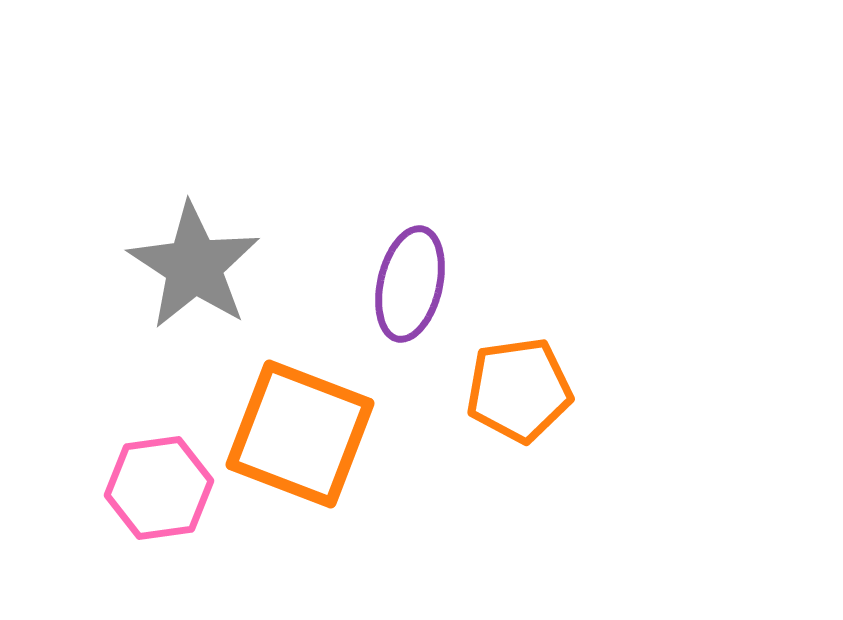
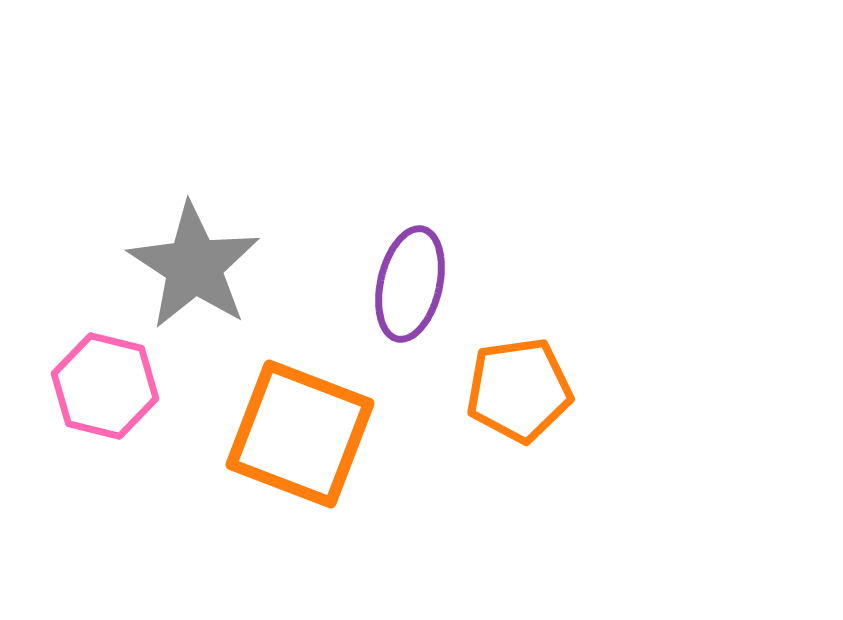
pink hexagon: moved 54 px left, 102 px up; rotated 22 degrees clockwise
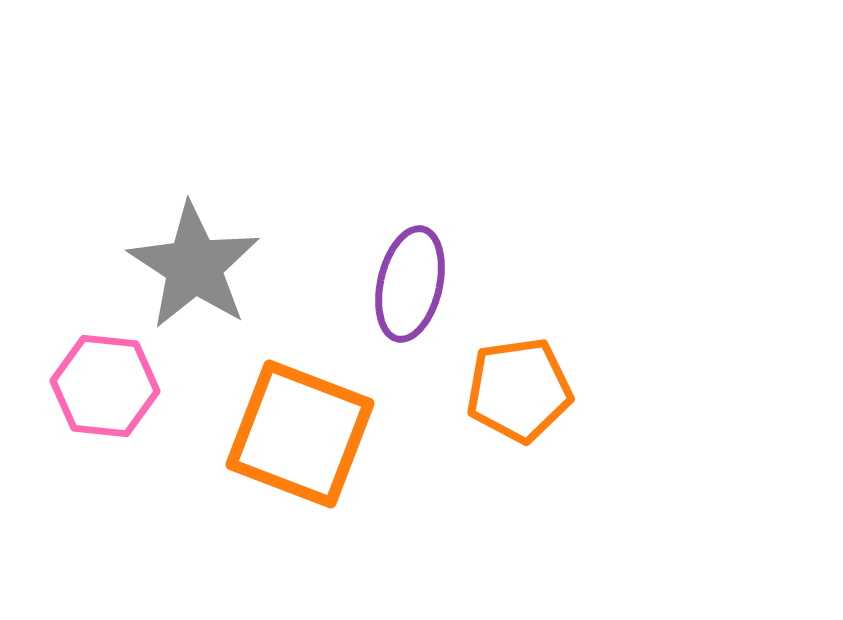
pink hexagon: rotated 8 degrees counterclockwise
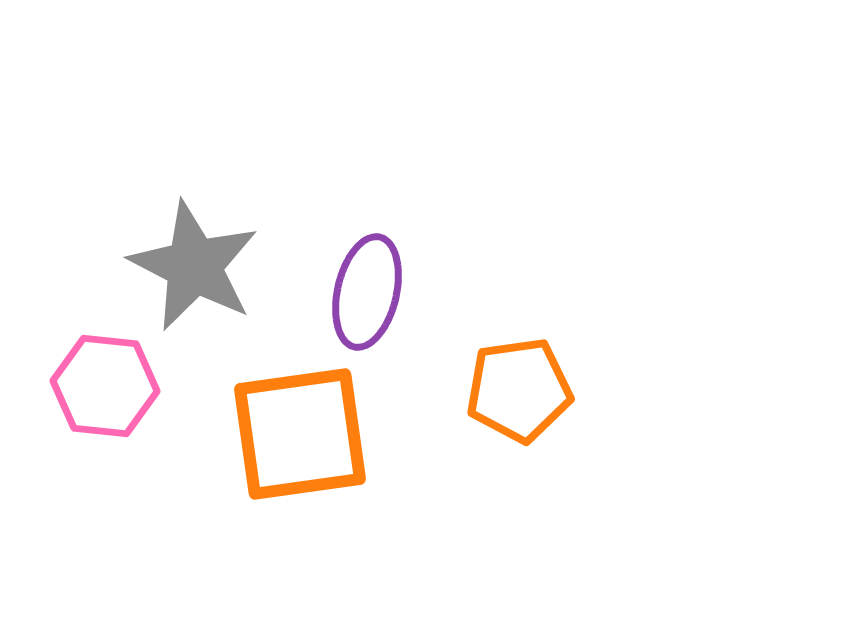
gray star: rotated 6 degrees counterclockwise
purple ellipse: moved 43 px left, 8 px down
orange square: rotated 29 degrees counterclockwise
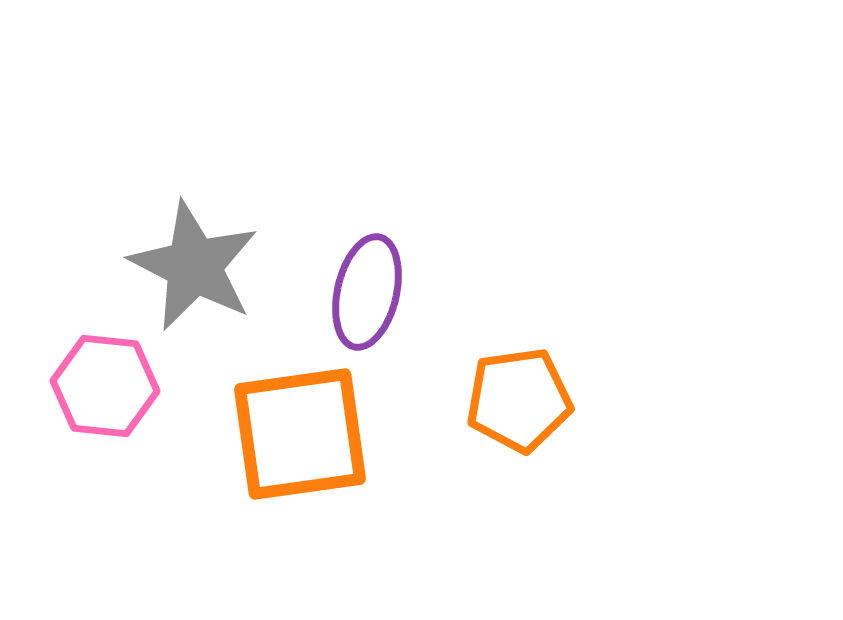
orange pentagon: moved 10 px down
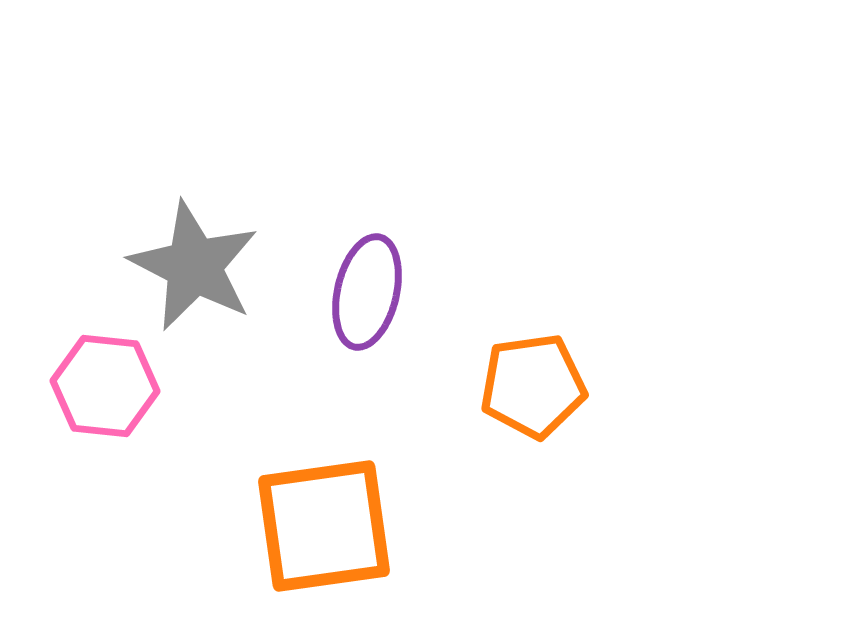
orange pentagon: moved 14 px right, 14 px up
orange square: moved 24 px right, 92 px down
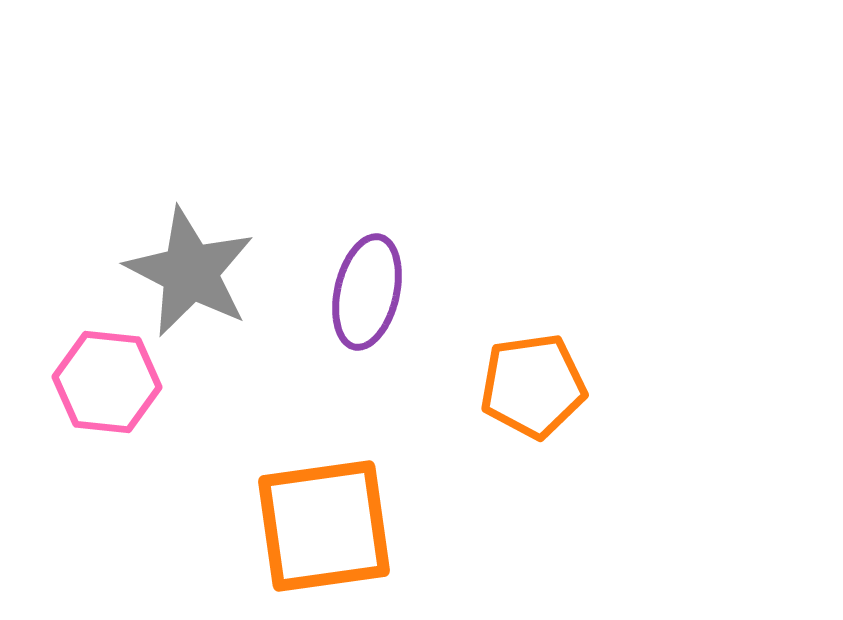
gray star: moved 4 px left, 6 px down
pink hexagon: moved 2 px right, 4 px up
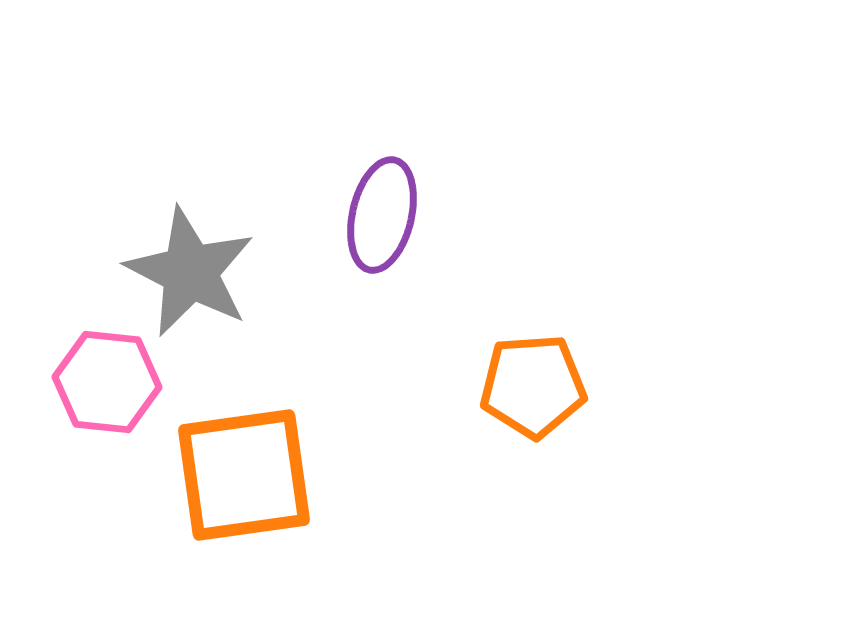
purple ellipse: moved 15 px right, 77 px up
orange pentagon: rotated 4 degrees clockwise
orange square: moved 80 px left, 51 px up
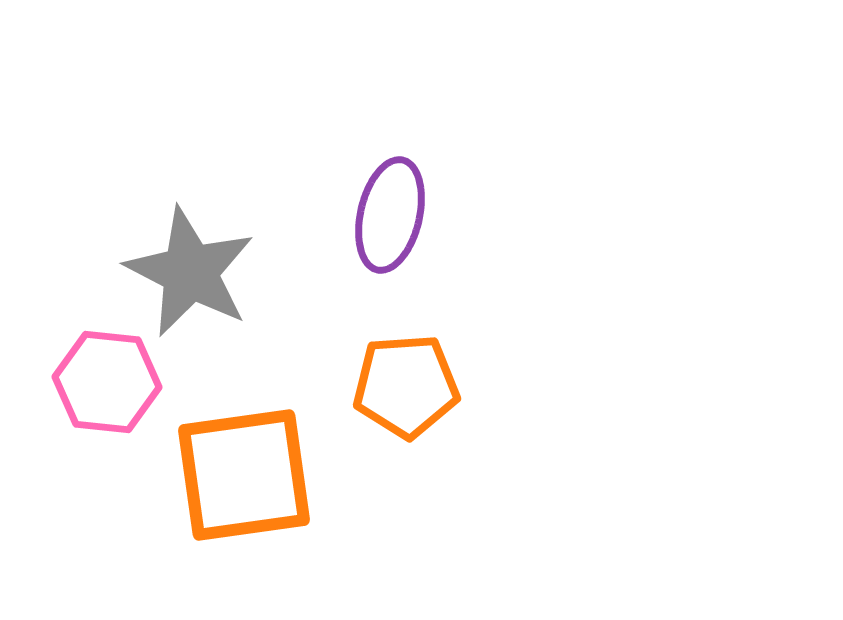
purple ellipse: moved 8 px right
orange pentagon: moved 127 px left
